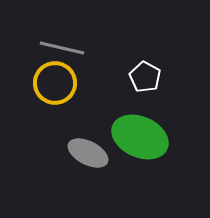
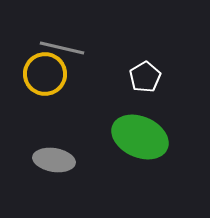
white pentagon: rotated 12 degrees clockwise
yellow circle: moved 10 px left, 9 px up
gray ellipse: moved 34 px left, 7 px down; rotated 18 degrees counterclockwise
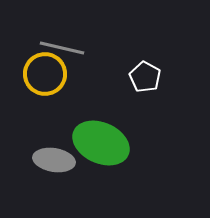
white pentagon: rotated 12 degrees counterclockwise
green ellipse: moved 39 px left, 6 px down
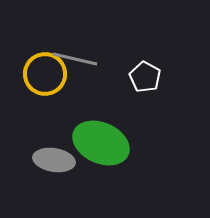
gray line: moved 13 px right, 11 px down
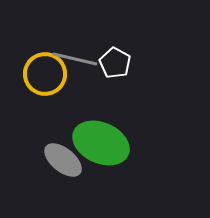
white pentagon: moved 30 px left, 14 px up
gray ellipse: moved 9 px right; rotated 30 degrees clockwise
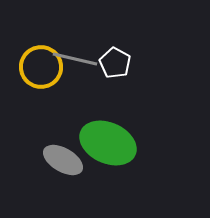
yellow circle: moved 4 px left, 7 px up
green ellipse: moved 7 px right
gray ellipse: rotated 9 degrees counterclockwise
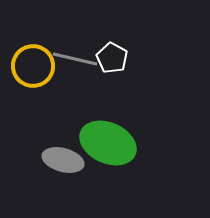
white pentagon: moved 3 px left, 5 px up
yellow circle: moved 8 px left, 1 px up
gray ellipse: rotated 15 degrees counterclockwise
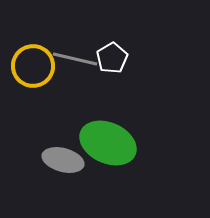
white pentagon: rotated 12 degrees clockwise
